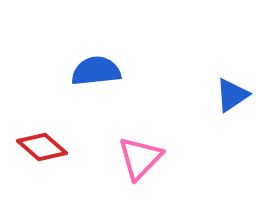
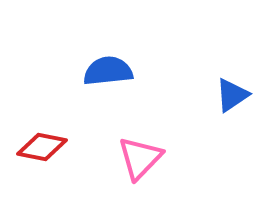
blue semicircle: moved 12 px right
red diamond: rotated 30 degrees counterclockwise
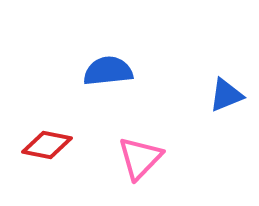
blue triangle: moved 6 px left; rotated 12 degrees clockwise
red diamond: moved 5 px right, 2 px up
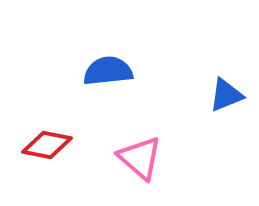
pink triangle: rotated 33 degrees counterclockwise
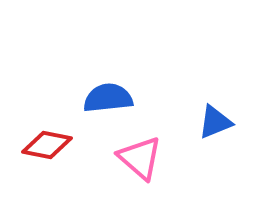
blue semicircle: moved 27 px down
blue triangle: moved 11 px left, 27 px down
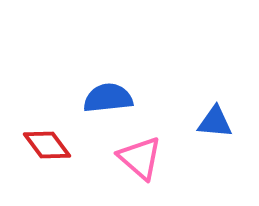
blue triangle: rotated 27 degrees clockwise
red diamond: rotated 42 degrees clockwise
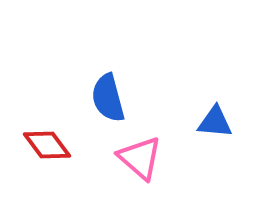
blue semicircle: rotated 99 degrees counterclockwise
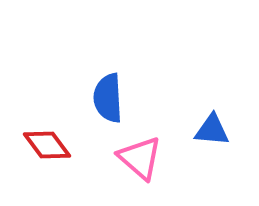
blue semicircle: rotated 12 degrees clockwise
blue triangle: moved 3 px left, 8 px down
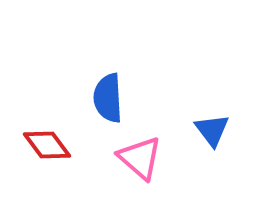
blue triangle: rotated 48 degrees clockwise
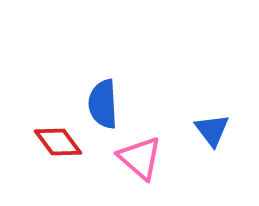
blue semicircle: moved 5 px left, 6 px down
red diamond: moved 11 px right, 3 px up
